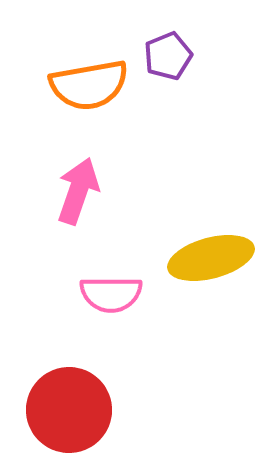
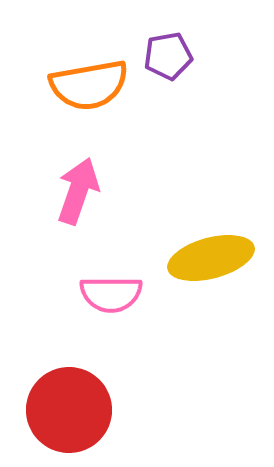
purple pentagon: rotated 12 degrees clockwise
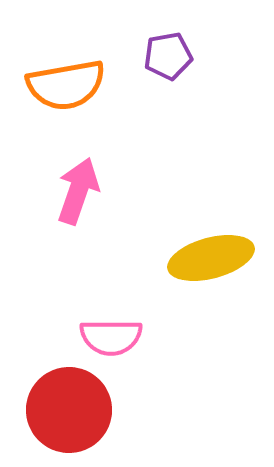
orange semicircle: moved 23 px left
pink semicircle: moved 43 px down
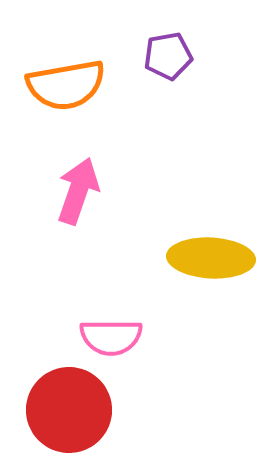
yellow ellipse: rotated 18 degrees clockwise
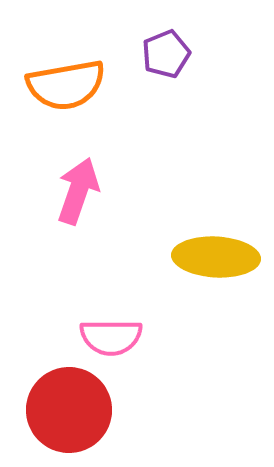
purple pentagon: moved 2 px left, 2 px up; rotated 12 degrees counterclockwise
yellow ellipse: moved 5 px right, 1 px up
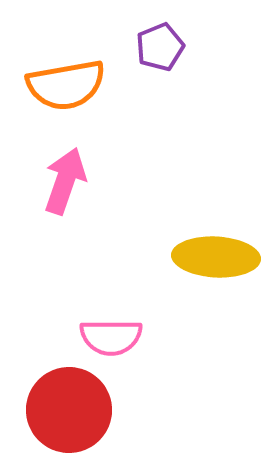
purple pentagon: moved 6 px left, 7 px up
pink arrow: moved 13 px left, 10 px up
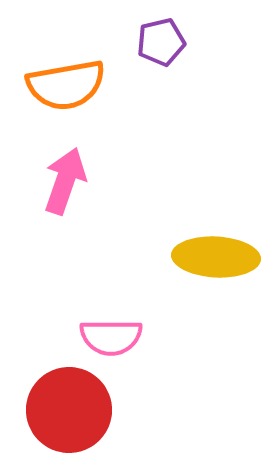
purple pentagon: moved 1 px right, 5 px up; rotated 9 degrees clockwise
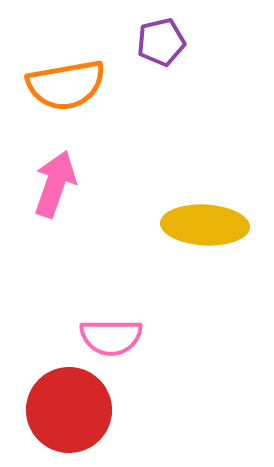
pink arrow: moved 10 px left, 3 px down
yellow ellipse: moved 11 px left, 32 px up
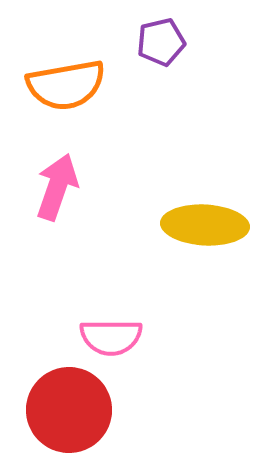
pink arrow: moved 2 px right, 3 px down
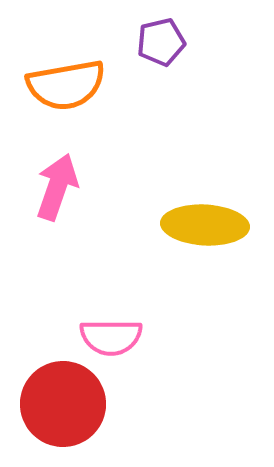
red circle: moved 6 px left, 6 px up
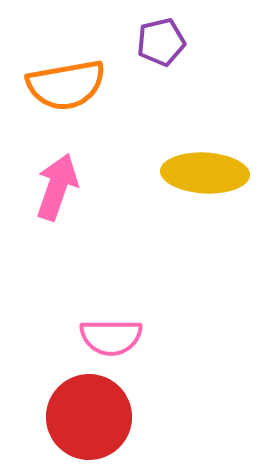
yellow ellipse: moved 52 px up
red circle: moved 26 px right, 13 px down
